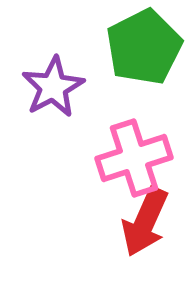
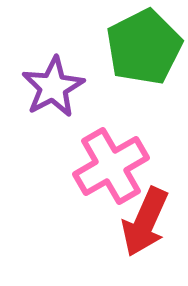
pink cross: moved 23 px left, 8 px down; rotated 12 degrees counterclockwise
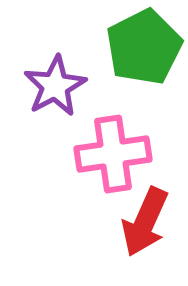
purple star: moved 2 px right, 1 px up
pink cross: moved 2 px right, 12 px up; rotated 22 degrees clockwise
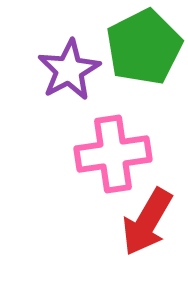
purple star: moved 14 px right, 16 px up
red arrow: moved 2 px right; rotated 6 degrees clockwise
